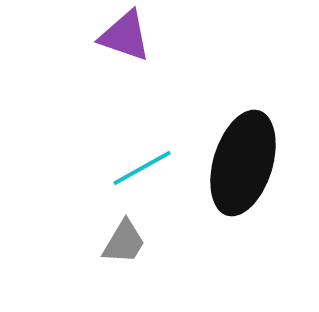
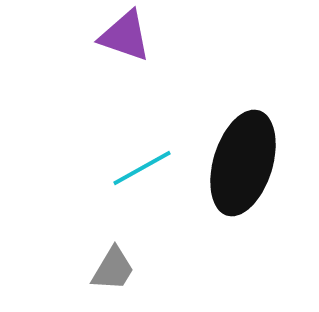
gray trapezoid: moved 11 px left, 27 px down
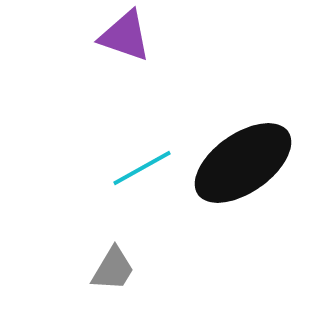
black ellipse: rotated 38 degrees clockwise
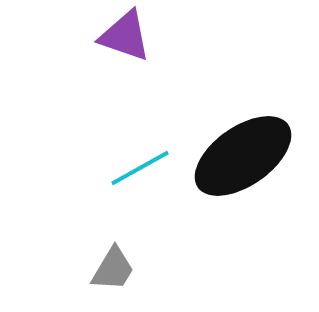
black ellipse: moved 7 px up
cyan line: moved 2 px left
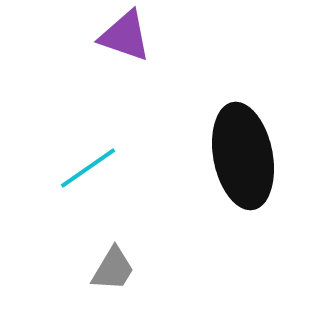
black ellipse: rotated 66 degrees counterclockwise
cyan line: moved 52 px left; rotated 6 degrees counterclockwise
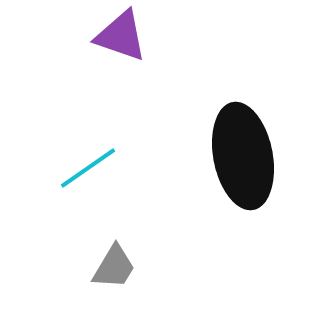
purple triangle: moved 4 px left
gray trapezoid: moved 1 px right, 2 px up
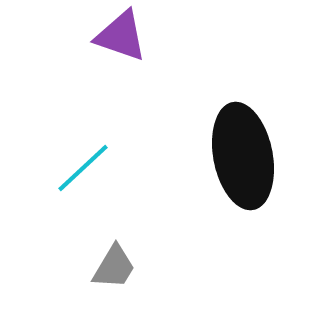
cyan line: moved 5 px left; rotated 8 degrees counterclockwise
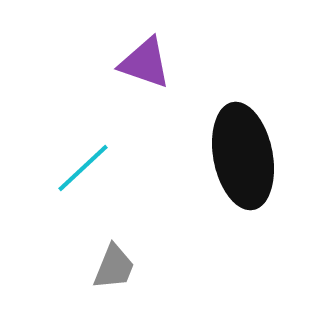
purple triangle: moved 24 px right, 27 px down
gray trapezoid: rotated 9 degrees counterclockwise
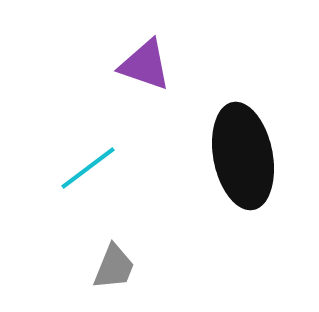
purple triangle: moved 2 px down
cyan line: moved 5 px right; rotated 6 degrees clockwise
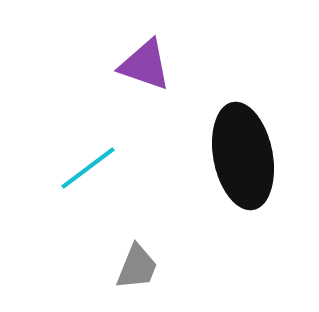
gray trapezoid: moved 23 px right
